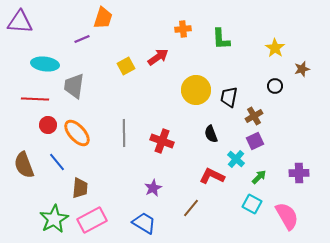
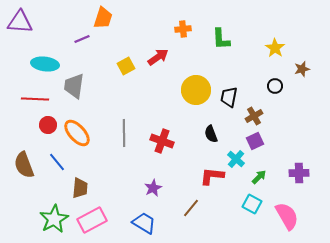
red L-shape: rotated 20 degrees counterclockwise
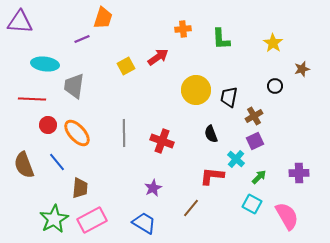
yellow star: moved 2 px left, 5 px up
red line: moved 3 px left
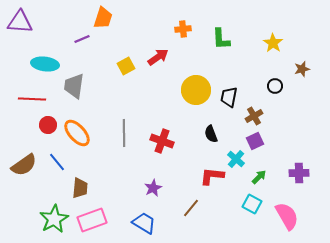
brown semicircle: rotated 104 degrees counterclockwise
pink rectangle: rotated 8 degrees clockwise
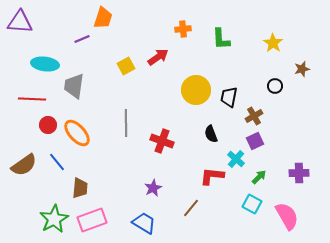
gray line: moved 2 px right, 10 px up
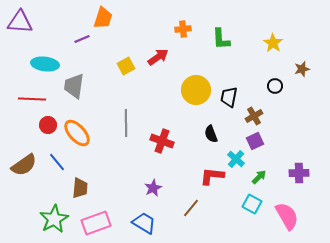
pink rectangle: moved 4 px right, 3 px down
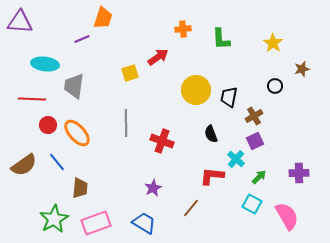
yellow square: moved 4 px right, 7 px down; rotated 12 degrees clockwise
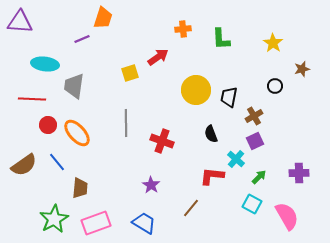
purple star: moved 2 px left, 3 px up; rotated 12 degrees counterclockwise
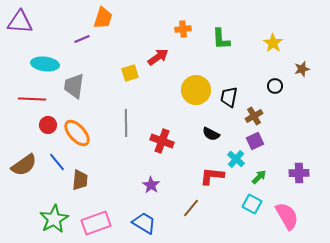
black semicircle: rotated 42 degrees counterclockwise
brown trapezoid: moved 8 px up
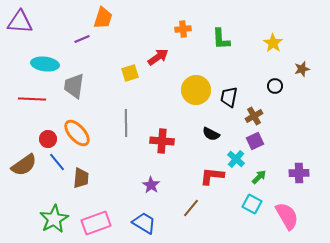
red circle: moved 14 px down
red cross: rotated 15 degrees counterclockwise
brown trapezoid: moved 1 px right, 2 px up
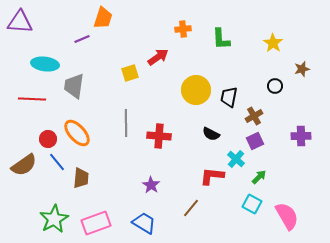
red cross: moved 3 px left, 5 px up
purple cross: moved 2 px right, 37 px up
